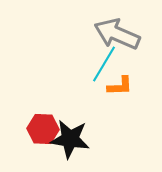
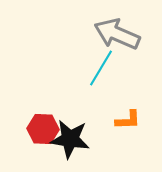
cyan line: moved 3 px left, 4 px down
orange L-shape: moved 8 px right, 34 px down
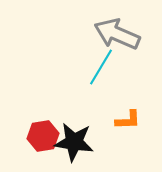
cyan line: moved 1 px up
red hexagon: moved 7 px down; rotated 12 degrees counterclockwise
black star: moved 4 px right, 3 px down
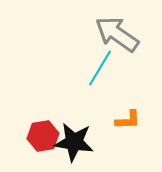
gray arrow: rotated 12 degrees clockwise
cyan line: moved 1 px left, 1 px down
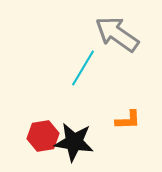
cyan line: moved 17 px left
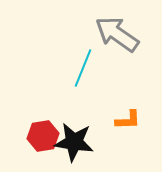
cyan line: rotated 9 degrees counterclockwise
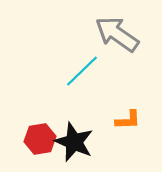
cyan line: moved 1 px left, 3 px down; rotated 24 degrees clockwise
red hexagon: moved 3 px left, 3 px down
black star: rotated 15 degrees clockwise
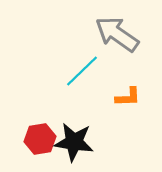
orange L-shape: moved 23 px up
black star: rotated 15 degrees counterclockwise
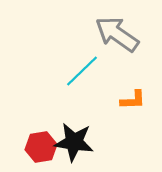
orange L-shape: moved 5 px right, 3 px down
red hexagon: moved 1 px right, 8 px down
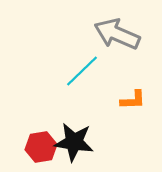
gray arrow: rotated 12 degrees counterclockwise
